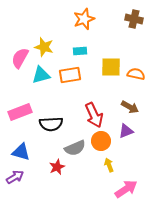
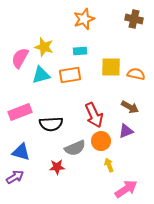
red star: rotated 21 degrees clockwise
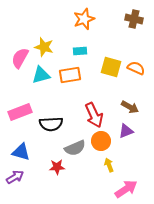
yellow square: rotated 15 degrees clockwise
orange semicircle: moved 6 px up; rotated 12 degrees clockwise
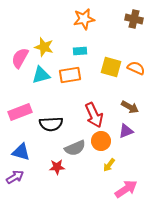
orange star: rotated 10 degrees clockwise
yellow arrow: rotated 120 degrees counterclockwise
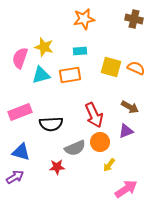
pink semicircle: rotated 10 degrees counterclockwise
orange circle: moved 1 px left, 1 px down
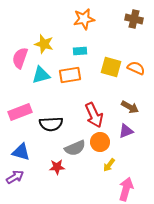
yellow star: moved 3 px up
pink arrow: rotated 40 degrees counterclockwise
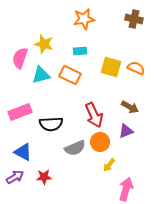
orange rectangle: rotated 35 degrees clockwise
blue triangle: moved 2 px right; rotated 12 degrees clockwise
red star: moved 13 px left, 10 px down
